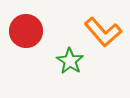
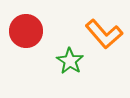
orange L-shape: moved 1 px right, 2 px down
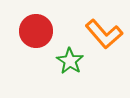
red circle: moved 10 px right
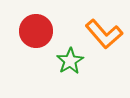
green star: rotated 8 degrees clockwise
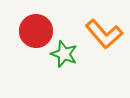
green star: moved 6 px left, 7 px up; rotated 20 degrees counterclockwise
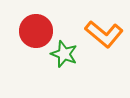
orange L-shape: rotated 9 degrees counterclockwise
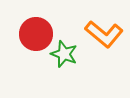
red circle: moved 3 px down
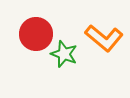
orange L-shape: moved 4 px down
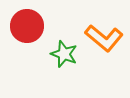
red circle: moved 9 px left, 8 px up
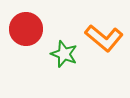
red circle: moved 1 px left, 3 px down
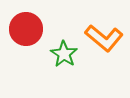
green star: rotated 12 degrees clockwise
